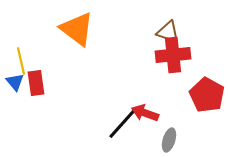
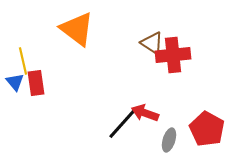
brown triangle: moved 16 px left, 11 px down; rotated 15 degrees clockwise
yellow line: moved 2 px right
red pentagon: moved 34 px down
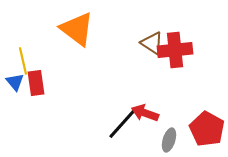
red cross: moved 2 px right, 5 px up
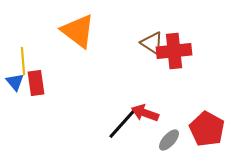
orange triangle: moved 1 px right, 2 px down
red cross: moved 1 px left, 1 px down
yellow line: rotated 8 degrees clockwise
gray ellipse: rotated 25 degrees clockwise
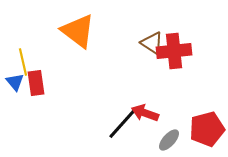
yellow line: moved 1 px down; rotated 8 degrees counterclockwise
red pentagon: rotated 28 degrees clockwise
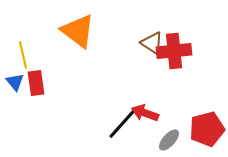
yellow line: moved 7 px up
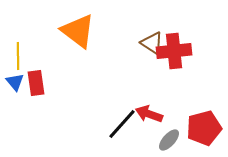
yellow line: moved 5 px left, 1 px down; rotated 12 degrees clockwise
red arrow: moved 4 px right, 1 px down
red pentagon: moved 3 px left, 1 px up
